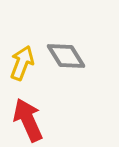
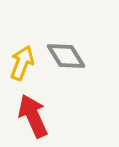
red arrow: moved 5 px right, 4 px up
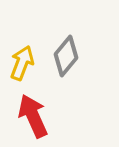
gray diamond: rotated 72 degrees clockwise
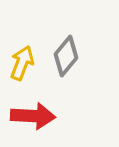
red arrow: rotated 117 degrees clockwise
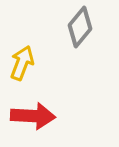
gray diamond: moved 14 px right, 29 px up
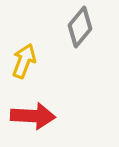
yellow arrow: moved 2 px right, 2 px up
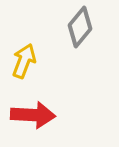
red arrow: moved 1 px up
